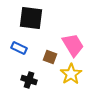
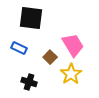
brown square: rotated 24 degrees clockwise
black cross: moved 2 px down
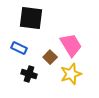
pink trapezoid: moved 2 px left
yellow star: rotated 15 degrees clockwise
black cross: moved 8 px up
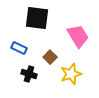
black square: moved 6 px right
pink trapezoid: moved 7 px right, 9 px up
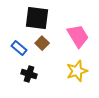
blue rectangle: rotated 14 degrees clockwise
brown square: moved 8 px left, 14 px up
yellow star: moved 6 px right, 3 px up
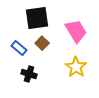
black square: rotated 15 degrees counterclockwise
pink trapezoid: moved 2 px left, 5 px up
yellow star: moved 1 px left, 4 px up; rotated 20 degrees counterclockwise
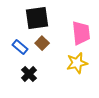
pink trapezoid: moved 5 px right, 2 px down; rotated 25 degrees clockwise
blue rectangle: moved 1 px right, 1 px up
yellow star: moved 1 px right, 4 px up; rotated 25 degrees clockwise
black cross: rotated 28 degrees clockwise
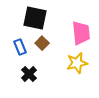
black square: moved 2 px left; rotated 20 degrees clockwise
blue rectangle: rotated 28 degrees clockwise
